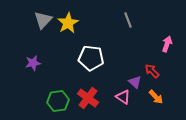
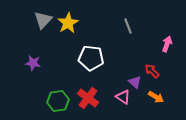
gray line: moved 6 px down
purple star: rotated 21 degrees clockwise
orange arrow: rotated 14 degrees counterclockwise
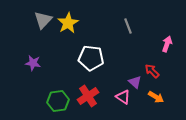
red cross: moved 2 px up; rotated 20 degrees clockwise
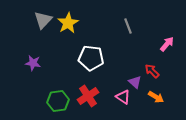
pink arrow: rotated 21 degrees clockwise
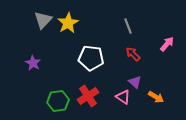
purple star: rotated 21 degrees clockwise
red arrow: moved 19 px left, 17 px up
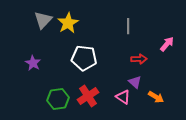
gray line: rotated 21 degrees clockwise
red arrow: moved 6 px right, 5 px down; rotated 133 degrees clockwise
white pentagon: moved 7 px left
green hexagon: moved 2 px up
